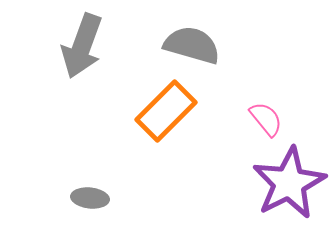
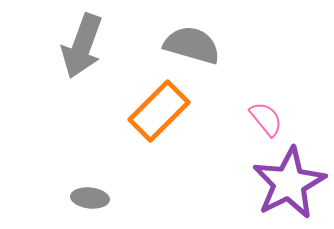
orange rectangle: moved 7 px left
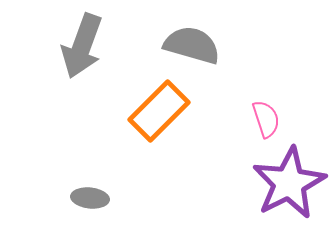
pink semicircle: rotated 21 degrees clockwise
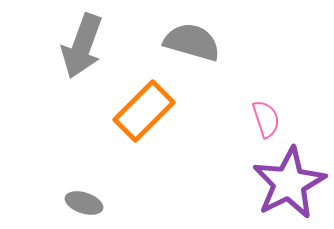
gray semicircle: moved 3 px up
orange rectangle: moved 15 px left
gray ellipse: moved 6 px left, 5 px down; rotated 12 degrees clockwise
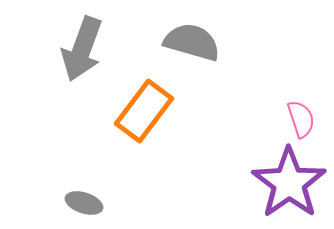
gray arrow: moved 3 px down
orange rectangle: rotated 8 degrees counterclockwise
pink semicircle: moved 35 px right
purple star: rotated 8 degrees counterclockwise
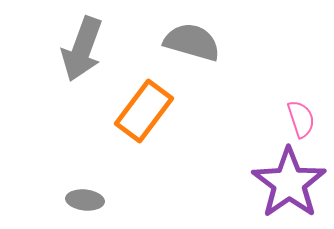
gray ellipse: moved 1 px right, 3 px up; rotated 12 degrees counterclockwise
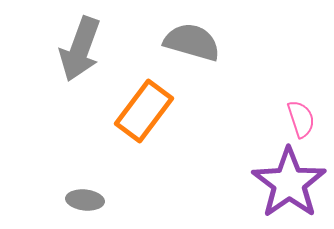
gray arrow: moved 2 px left
